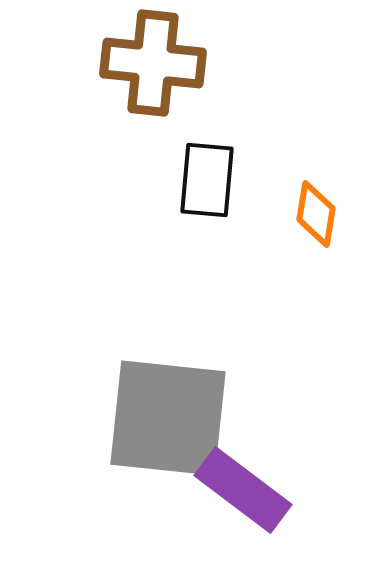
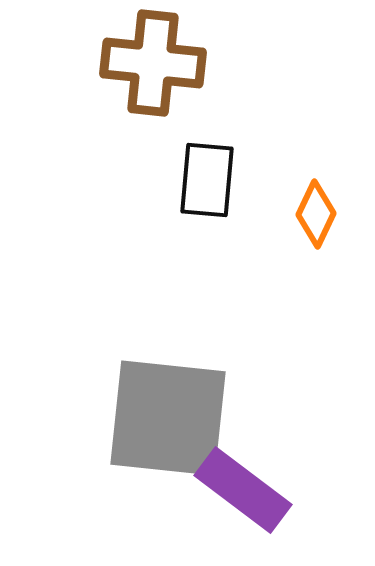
orange diamond: rotated 16 degrees clockwise
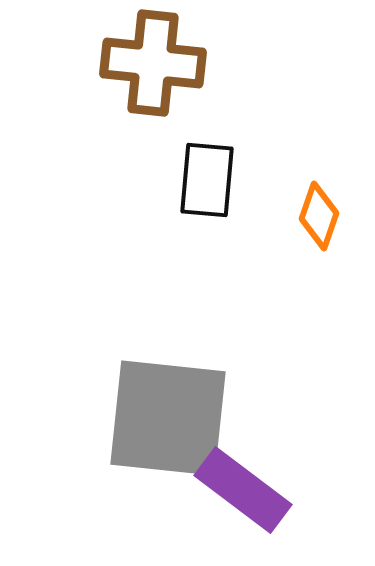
orange diamond: moved 3 px right, 2 px down; rotated 6 degrees counterclockwise
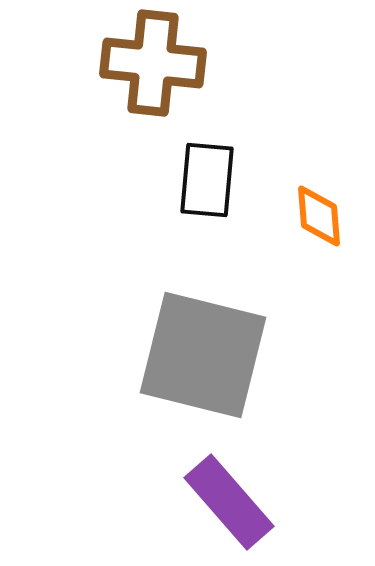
orange diamond: rotated 24 degrees counterclockwise
gray square: moved 35 px right, 63 px up; rotated 8 degrees clockwise
purple rectangle: moved 14 px left, 12 px down; rotated 12 degrees clockwise
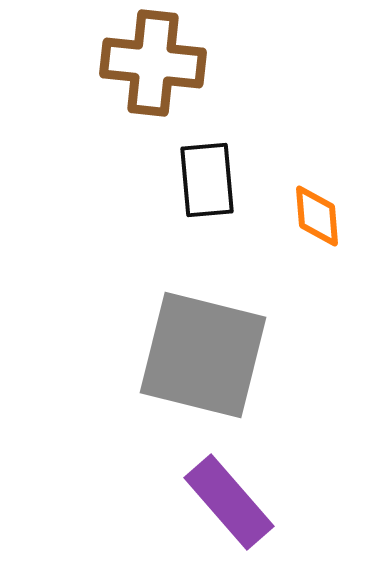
black rectangle: rotated 10 degrees counterclockwise
orange diamond: moved 2 px left
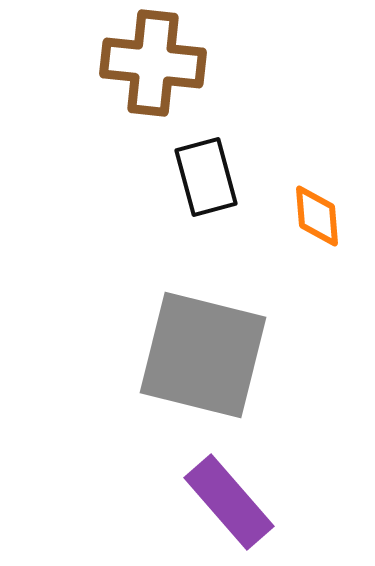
black rectangle: moved 1 px left, 3 px up; rotated 10 degrees counterclockwise
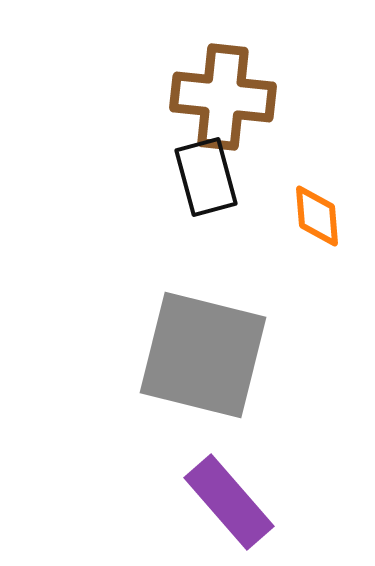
brown cross: moved 70 px right, 34 px down
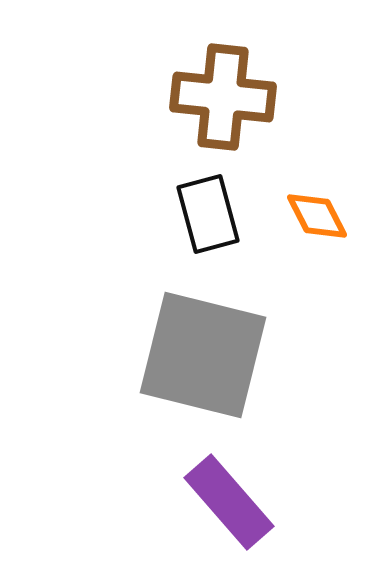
black rectangle: moved 2 px right, 37 px down
orange diamond: rotated 22 degrees counterclockwise
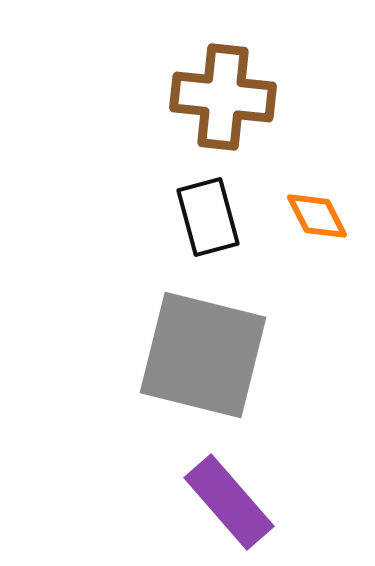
black rectangle: moved 3 px down
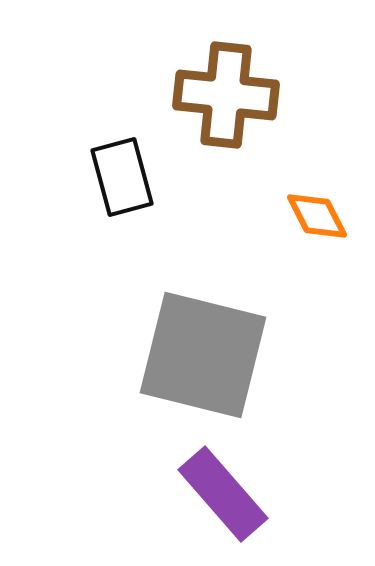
brown cross: moved 3 px right, 2 px up
black rectangle: moved 86 px left, 40 px up
purple rectangle: moved 6 px left, 8 px up
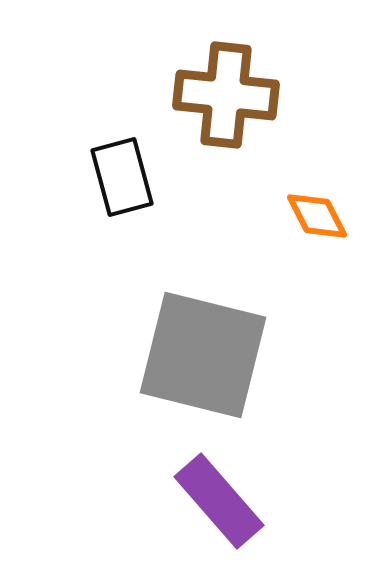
purple rectangle: moved 4 px left, 7 px down
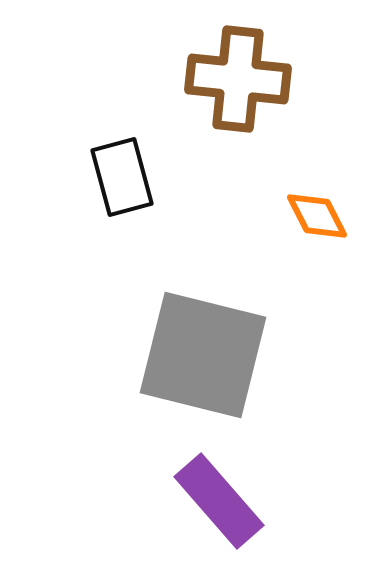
brown cross: moved 12 px right, 16 px up
